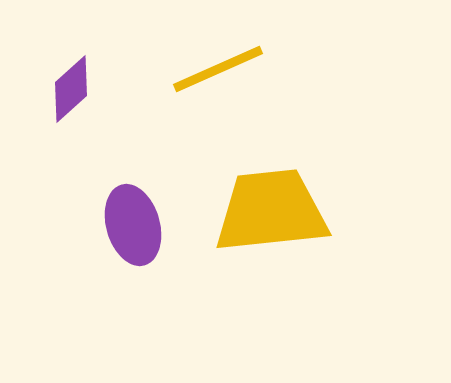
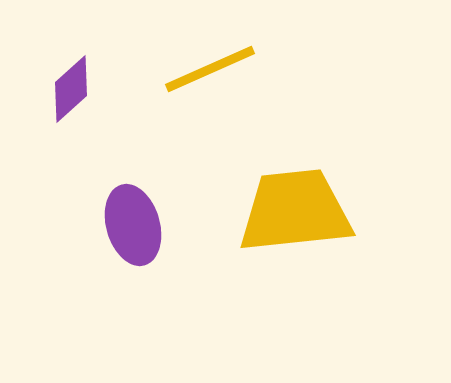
yellow line: moved 8 px left
yellow trapezoid: moved 24 px right
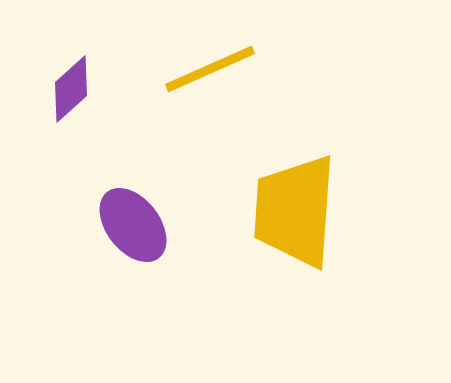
yellow trapezoid: rotated 80 degrees counterclockwise
purple ellipse: rotated 22 degrees counterclockwise
